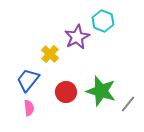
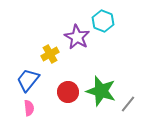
purple star: rotated 15 degrees counterclockwise
yellow cross: rotated 18 degrees clockwise
red circle: moved 2 px right
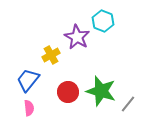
yellow cross: moved 1 px right, 1 px down
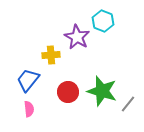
yellow cross: rotated 24 degrees clockwise
green star: moved 1 px right
pink semicircle: moved 1 px down
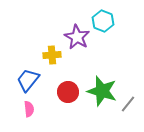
yellow cross: moved 1 px right
